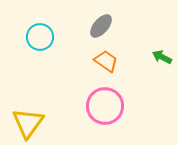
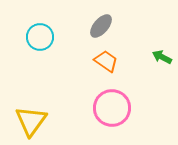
pink circle: moved 7 px right, 2 px down
yellow triangle: moved 3 px right, 2 px up
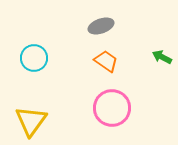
gray ellipse: rotated 30 degrees clockwise
cyan circle: moved 6 px left, 21 px down
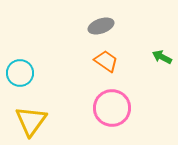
cyan circle: moved 14 px left, 15 px down
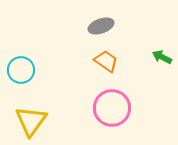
cyan circle: moved 1 px right, 3 px up
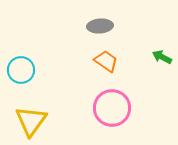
gray ellipse: moved 1 px left; rotated 15 degrees clockwise
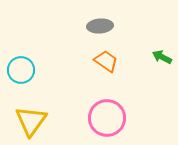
pink circle: moved 5 px left, 10 px down
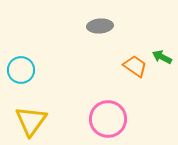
orange trapezoid: moved 29 px right, 5 px down
pink circle: moved 1 px right, 1 px down
